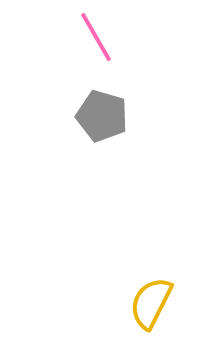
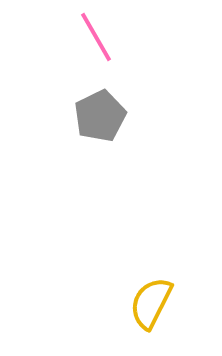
gray pentagon: moved 2 px left; rotated 30 degrees clockwise
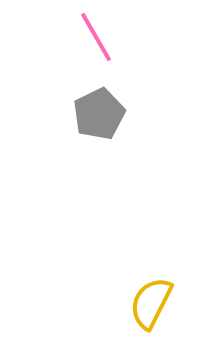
gray pentagon: moved 1 px left, 2 px up
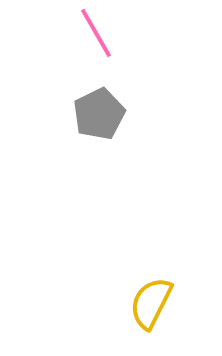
pink line: moved 4 px up
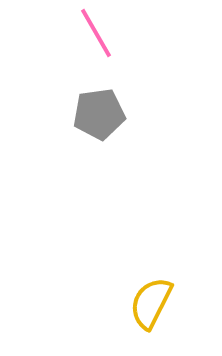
gray pentagon: rotated 18 degrees clockwise
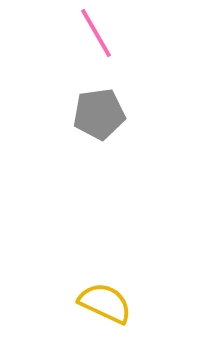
yellow semicircle: moved 46 px left; rotated 88 degrees clockwise
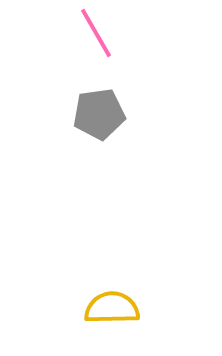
yellow semicircle: moved 7 px right, 5 px down; rotated 26 degrees counterclockwise
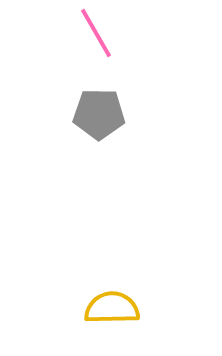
gray pentagon: rotated 9 degrees clockwise
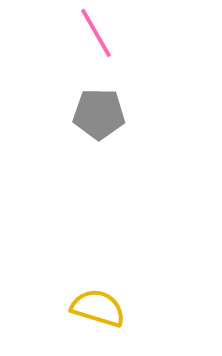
yellow semicircle: moved 14 px left; rotated 18 degrees clockwise
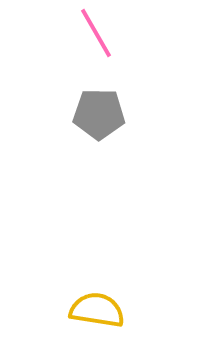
yellow semicircle: moved 1 px left, 2 px down; rotated 8 degrees counterclockwise
